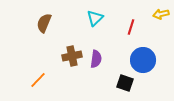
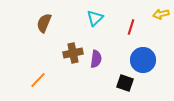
brown cross: moved 1 px right, 3 px up
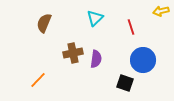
yellow arrow: moved 3 px up
red line: rotated 35 degrees counterclockwise
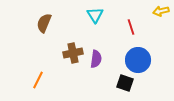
cyan triangle: moved 3 px up; rotated 18 degrees counterclockwise
blue circle: moved 5 px left
orange line: rotated 18 degrees counterclockwise
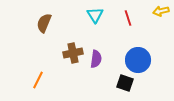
red line: moved 3 px left, 9 px up
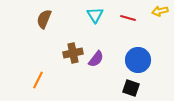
yellow arrow: moved 1 px left
red line: rotated 56 degrees counterclockwise
brown semicircle: moved 4 px up
purple semicircle: rotated 30 degrees clockwise
black square: moved 6 px right, 5 px down
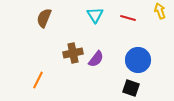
yellow arrow: rotated 84 degrees clockwise
brown semicircle: moved 1 px up
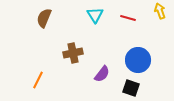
purple semicircle: moved 6 px right, 15 px down
